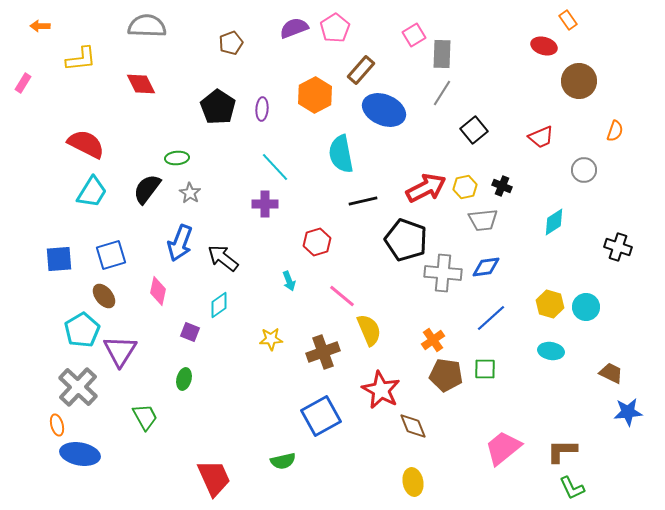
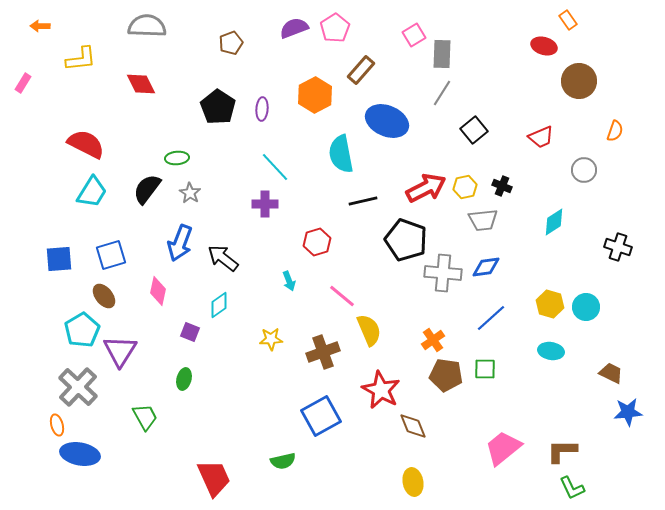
blue ellipse at (384, 110): moved 3 px right, 11 px down
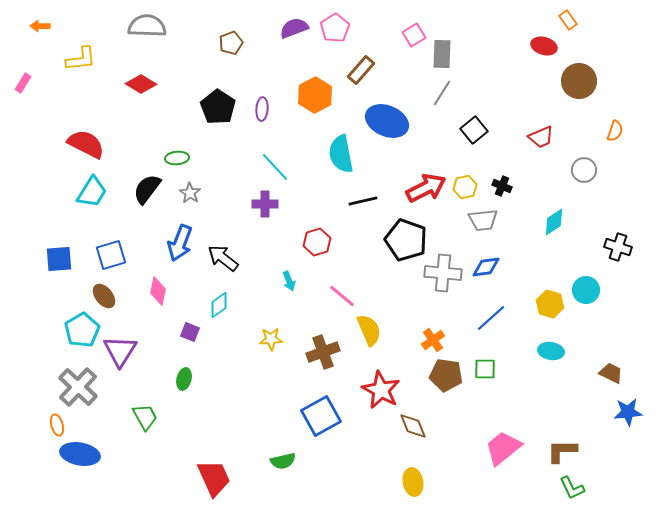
red diamond at (141, 84): rotated 32 degrees counterclockwise
cyan circle at (586, 307): moved 17 px up
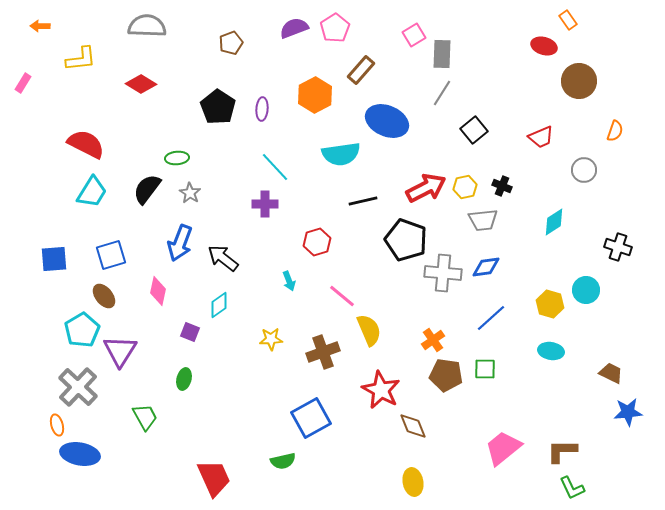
cyan semicircle at (341, 154): rotated 87 degrees counterclockwise
blue square at (59, 259): moved 5 px left
blue square at (321, 416): moved 10 px left, 2 px down
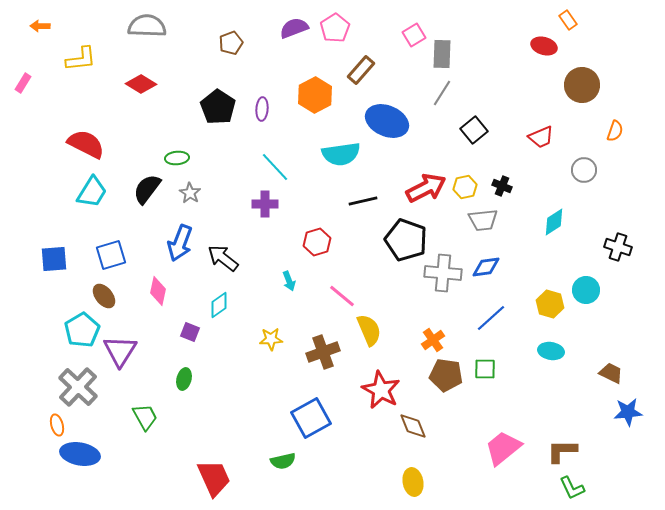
brown circle at (579, 81): moved 3 px right, 4 px down
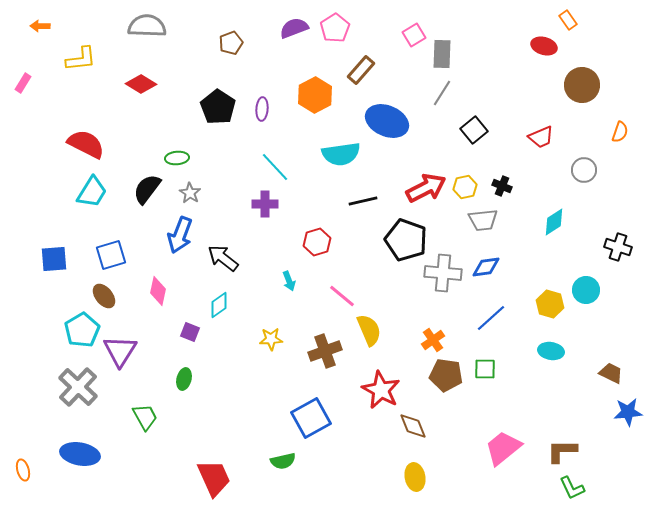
orange semicircle at (615, 131): moved 5 px right, 1 px down
blue arrow at (180, 243): moved 8 px up
brown cross at (323, 352): moved 2 px right, 1 px up
orange ellipse at (57, 425): moved 34 px left, 45 px down
yellow ellipse at (413, 482): moved 2 px right, 5 px up
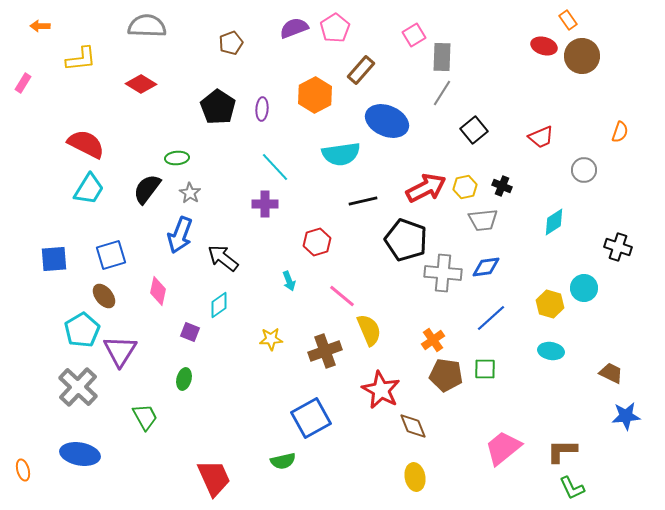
gray rectangle at (442, 54): moved 3 px down
brown circle at (582, 85): moved 29 px up
cyan trapezoid at (92, 192): moved 3 px left, 3 px up
cyan circle at (586, 290): moved 2 px left, 2 px up
blue star at (628, 412): moved 2 px left, 4 px down
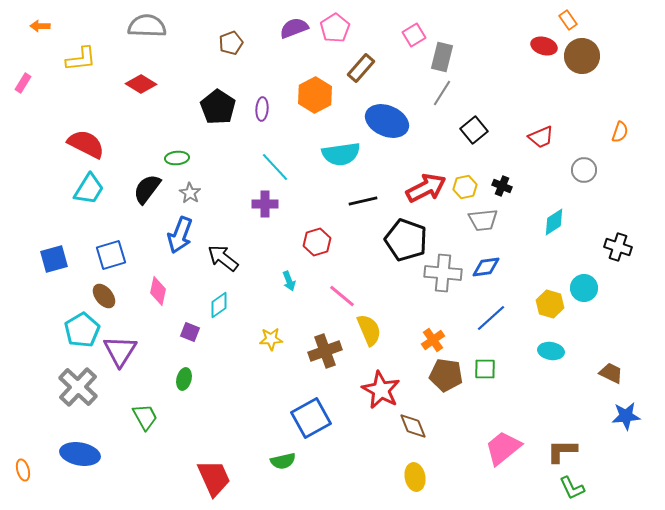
gray rectangle at (442, 57): rotated 12 degrees clockwise
brown rectangle at (361, 70): moved 2 px up
blue square at (54, 259): rotated 12 degrees counterclockwise
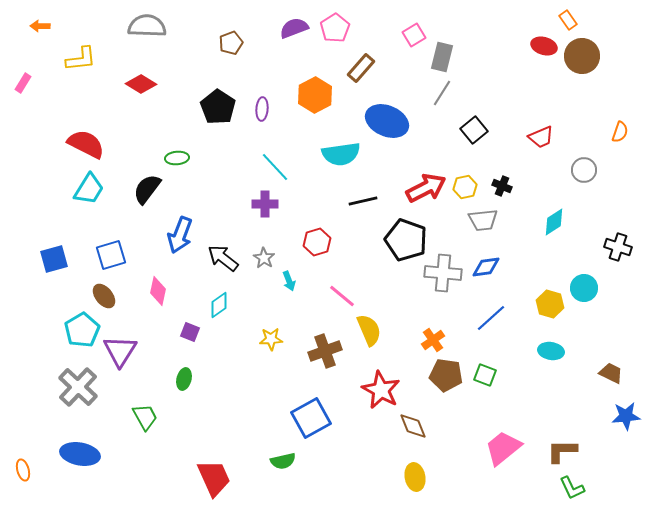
gray star at (190, 193): moved 74 px right, 65 px down
green square at (485, 369): moved 6 px down; rotated 20 degrees clockwise
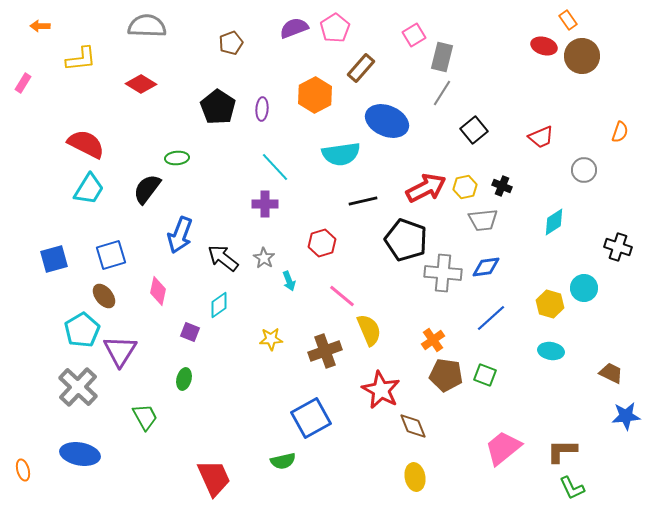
red hexagon at (317, 242): moved 5 px right, 1 px down
